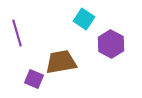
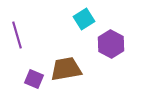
cyan square: rotated 25 degrees clockwise
purple line: moved 2 px down
brown trapezoid: moved 5 px right, 7 px down
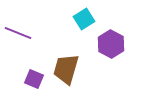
purple line: moved 1 px right, 2 px up; rotated 52 degrees counterclockwise
brown trapezoid: rotated 64 degrees counterclockwise
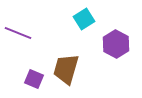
purple hexagon: moved 5 px right
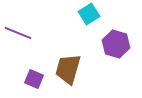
cyan square: moved 5 px right, 5 px up
purple hexagon: rotated 12 degrees counterclockwise
brown trapezoid: moved 2 px right
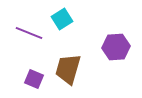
cyan square: moved 27 px left, 5 px down
purple line: moved 11 px right
purple hexagon: moved 3 px down; rotated 20 degrees counterclockwise
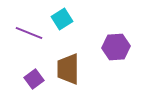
brown trapezoid: rotated 16 degrees counterclockwise
purple square: rotated 30 degrees clockwise
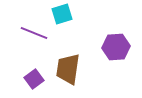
cyan square: moved 5 px up; rotated 15 degrees clockwise
purple line: moved 5 px right
brown trapezoid: rotated 8 degrees clockwise
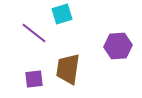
purple line: rotated 16 degrees clockwise
purple hexagon: moved 2 px right, 1 px up
purple square: rotated 30 degrees clockwise
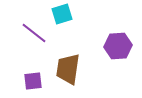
purple square: moved 1 px left, 2 px down
